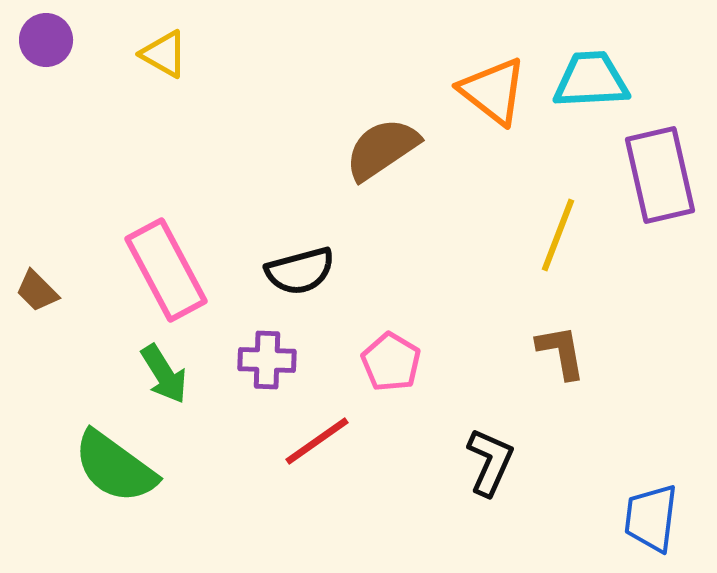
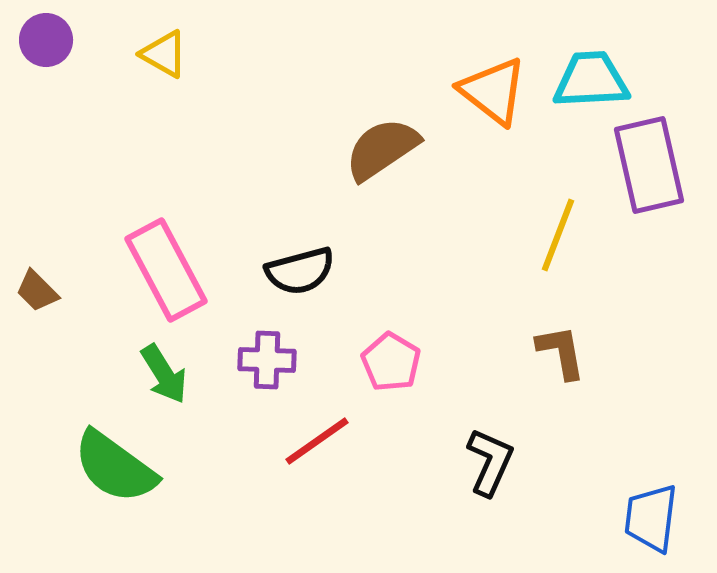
purple rectangle: moved 11 px left, 10 px up
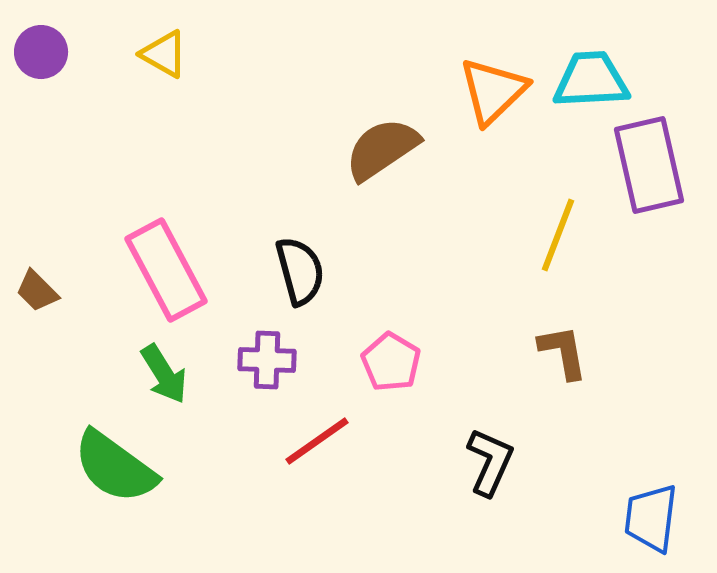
purple circle: moved 5 px left, 12 px down
orange triangle: rotated 38 degrees clockwise
black semicircle: rotated 90 degrees counterclockwise
brown L-shape: moved 2 px right
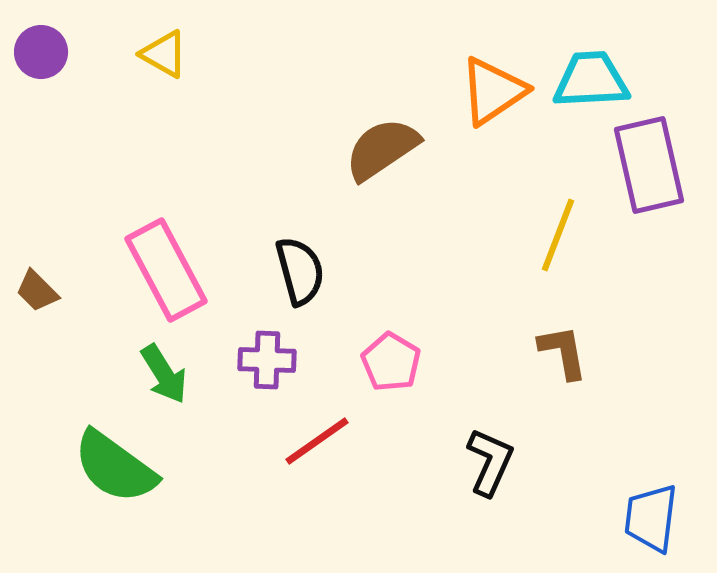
orange triangle: rotated 10 degrees clockwise
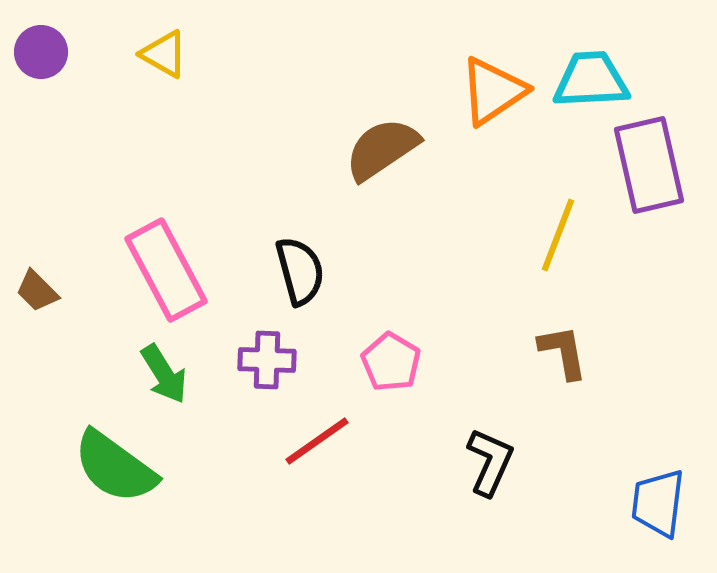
blue trapezoid: moved 7 px right, 15 px up
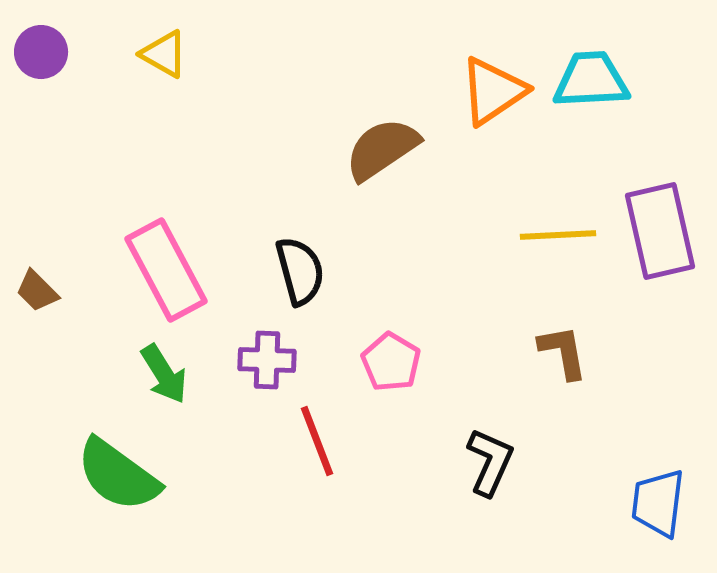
purple rectangle: moved 11 px right, 66 px down
yellow line: rotated 66 degrees clockwise
red line: rotated 76 degrees counterclockwise
green semicircle: moved 3 px right, 8 px down
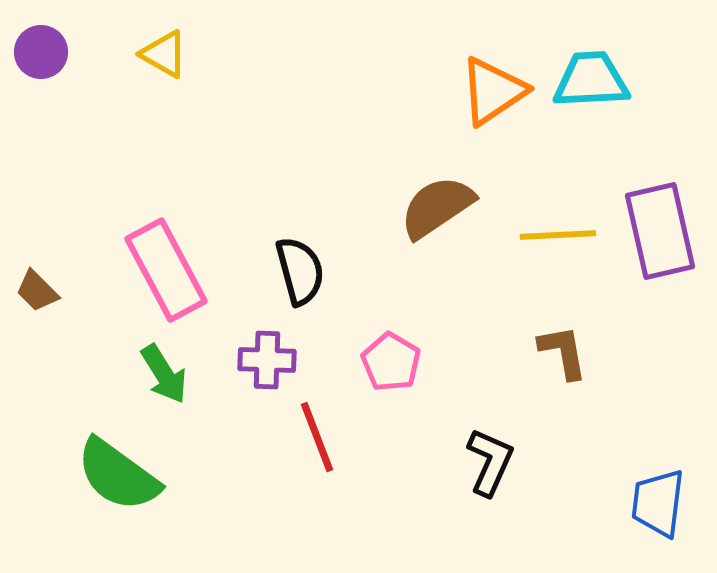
brown semicircle: moved 55 px right, 58 px down
red line: moved 4 px up
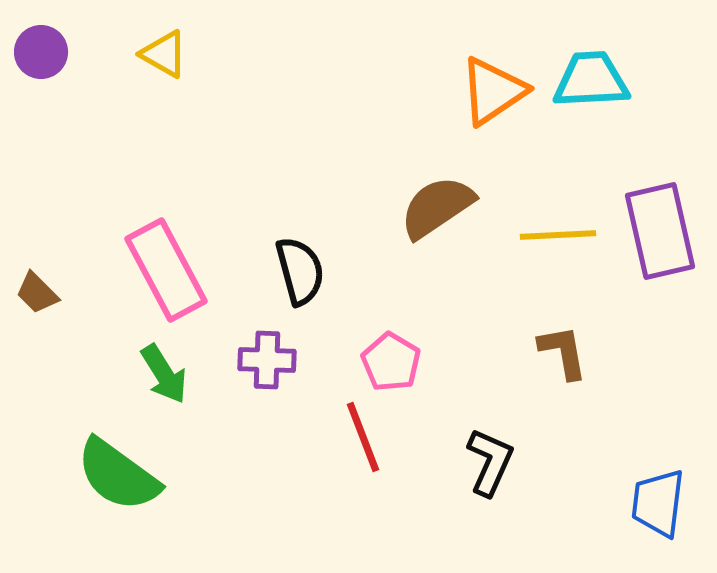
brown trapezoid: moved 2 px down
red line: moved 46 px right
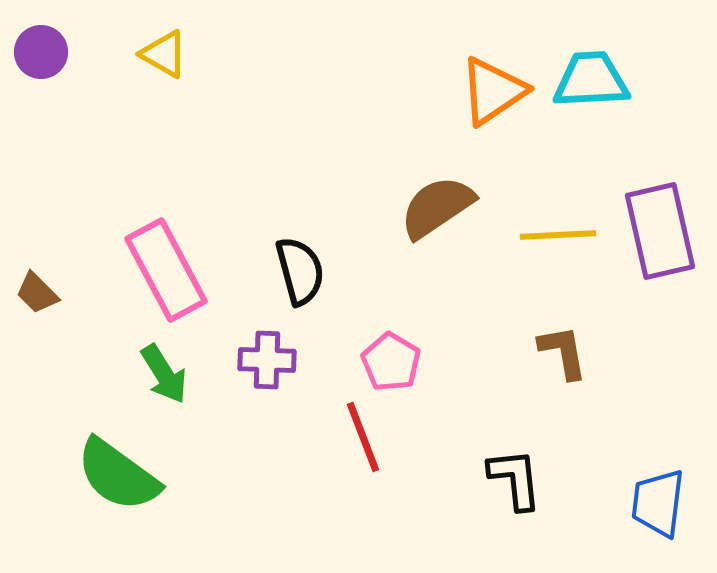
black L-shape: moved 25 px right, 17 px down; rotated 30 degrees counterclockwise
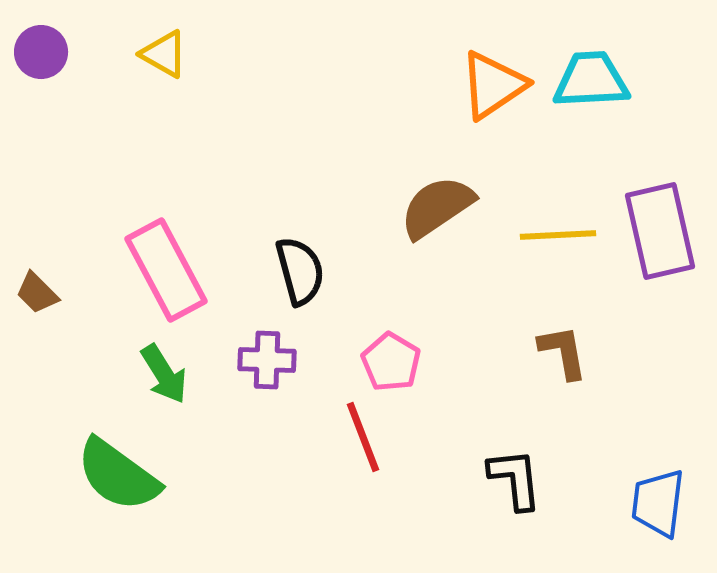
orange triangle: moved 6 px up
